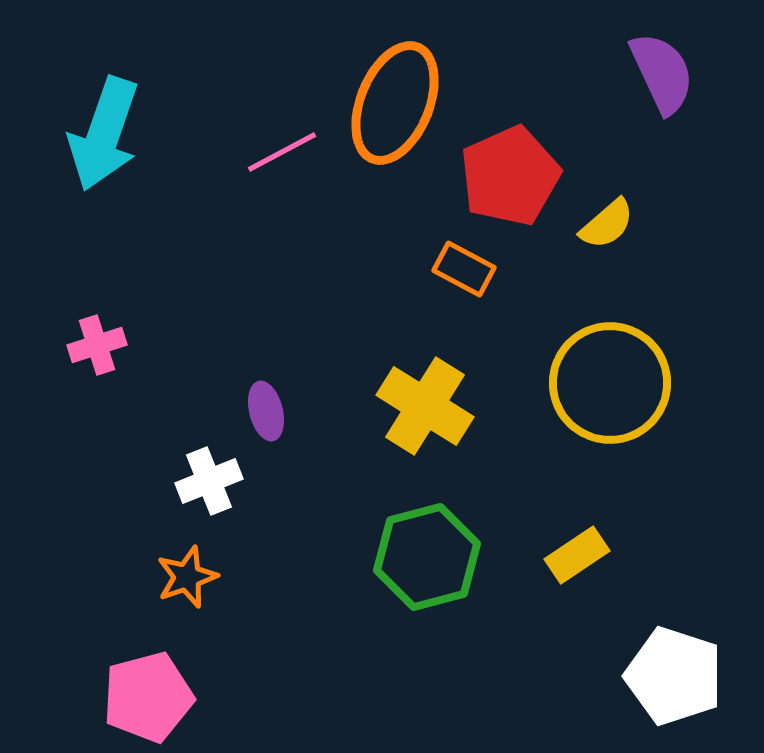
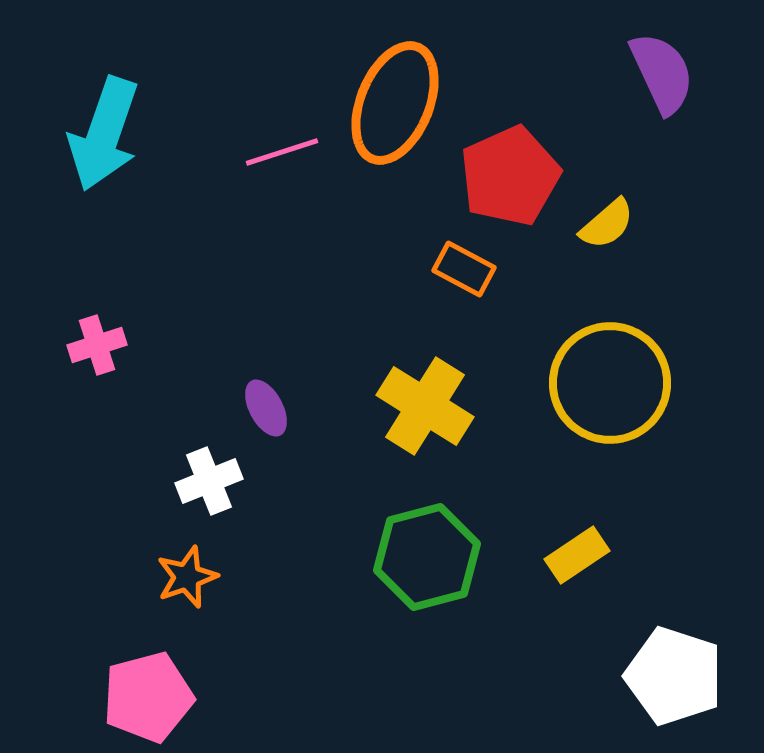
pink line: rotated 10 degrees clockwise
purple ellipse: moved 3 px up; rotated 14 degrees counterclockwise
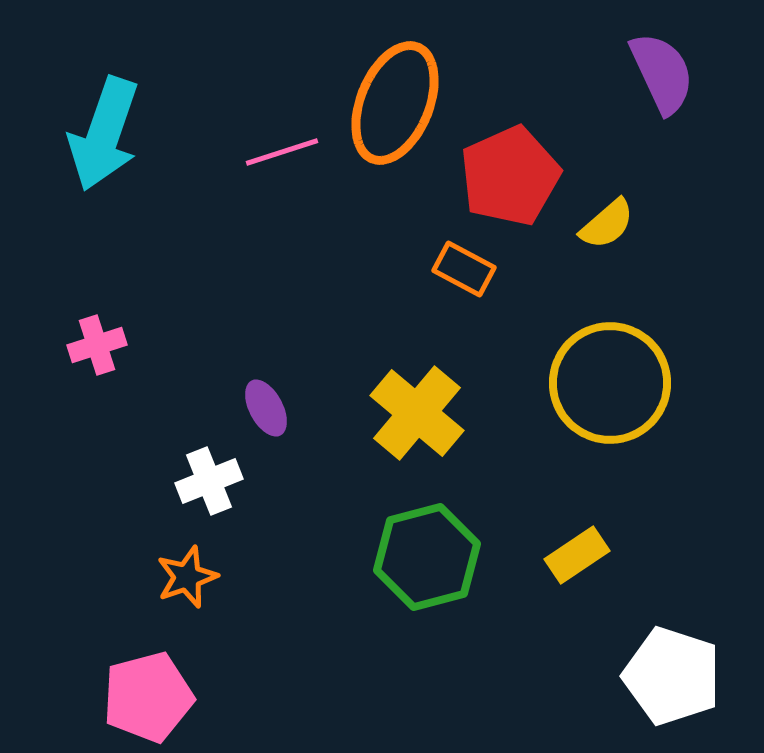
yellow cross: moved 8 px left, 7 px down; rotated 8 degrees clockwise
white pentagon: moved 2 px left
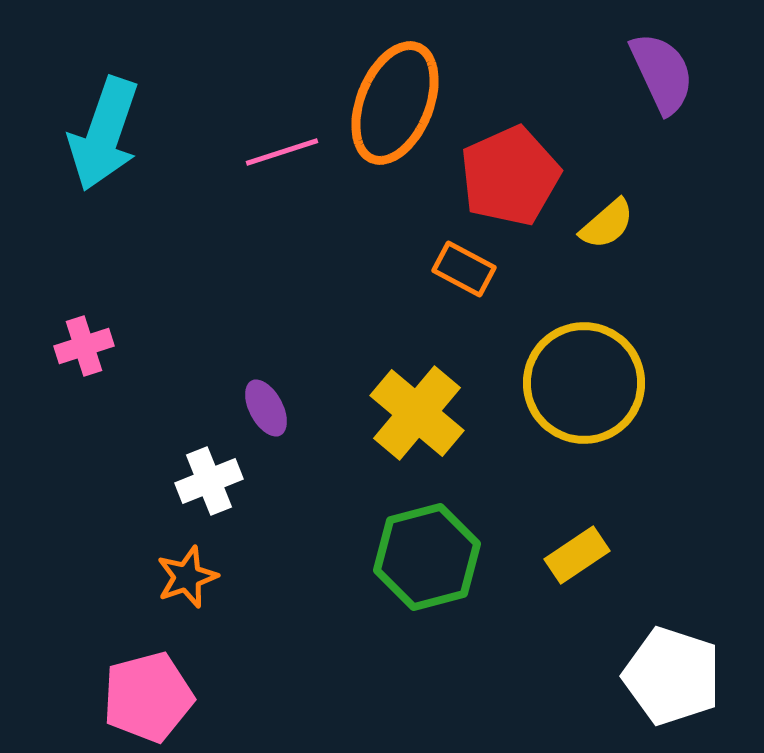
pink cross: moved 13 px left, 1 px down
yellow circle: moved 26 px left
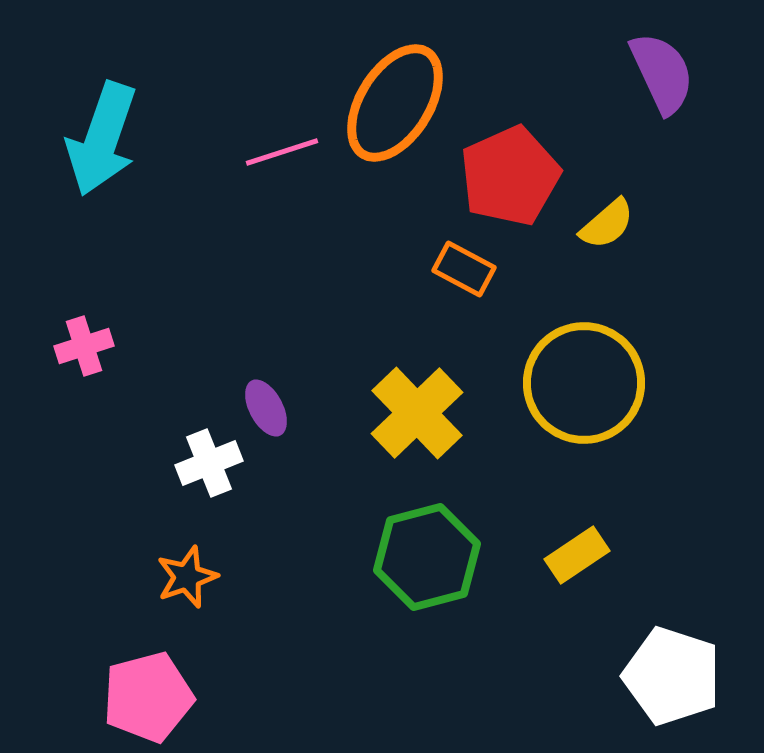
orange ellipse: rotated 10 degrees clockwise
cyan arrow: moved 2 px left, 5 px down
yellow cross: rotated 6 degrees clockwise
white cross: moved 18 px up
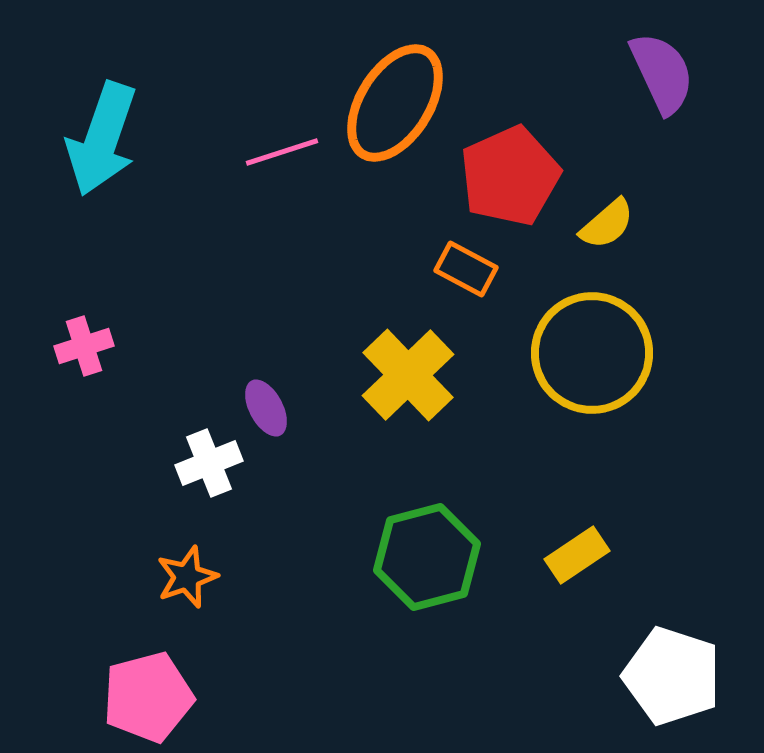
orange rectangle: moved 2 px right
yellow circle: moved 8 px right, 30 px up
yellow cross: moved 9 px left, 38 px up
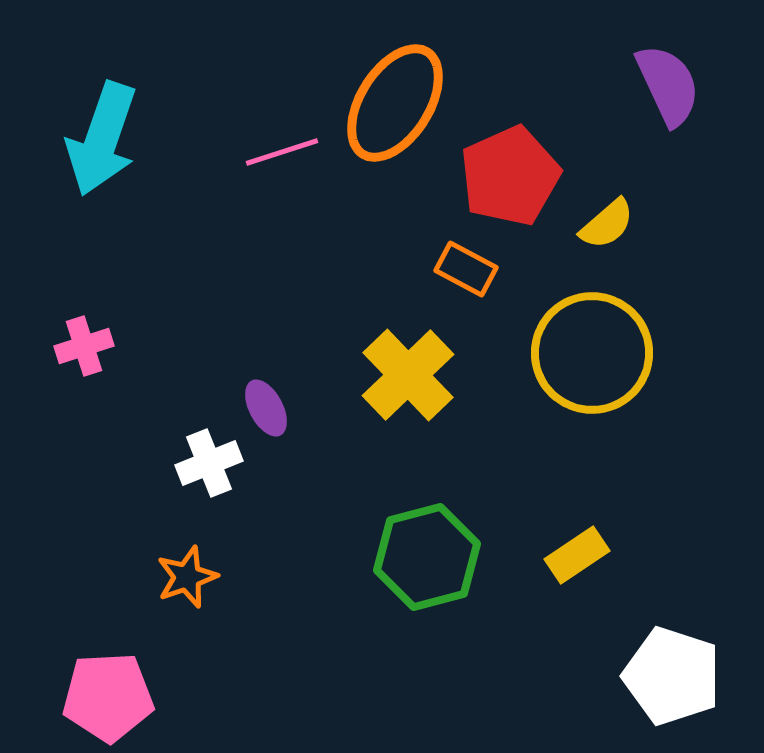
purple semicircle: moved 6 px right, 12 px down
pink pentagon: moved 40 px left; rotated 12 degrees clockwise
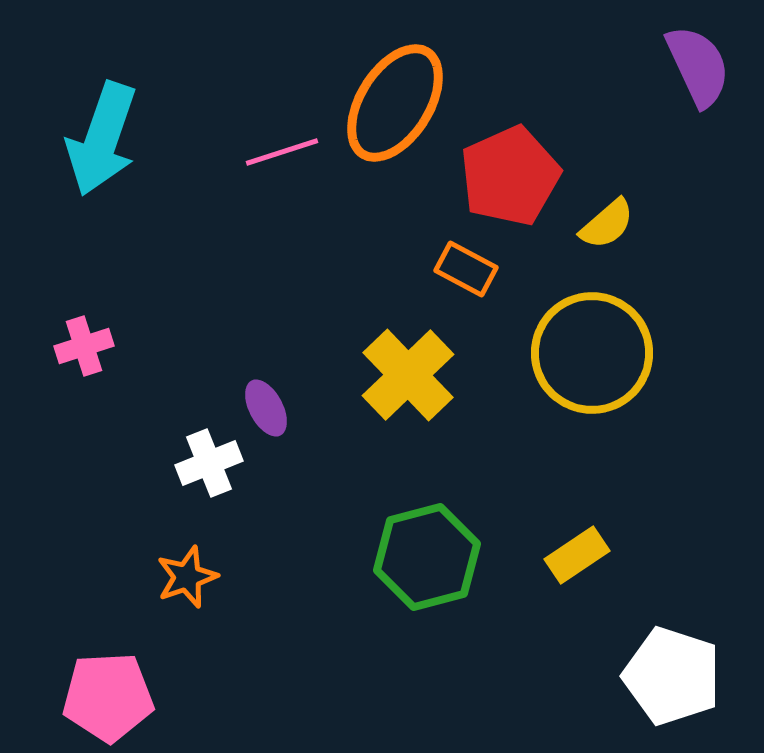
purple semicircle: moved 30 px right, 19 px up
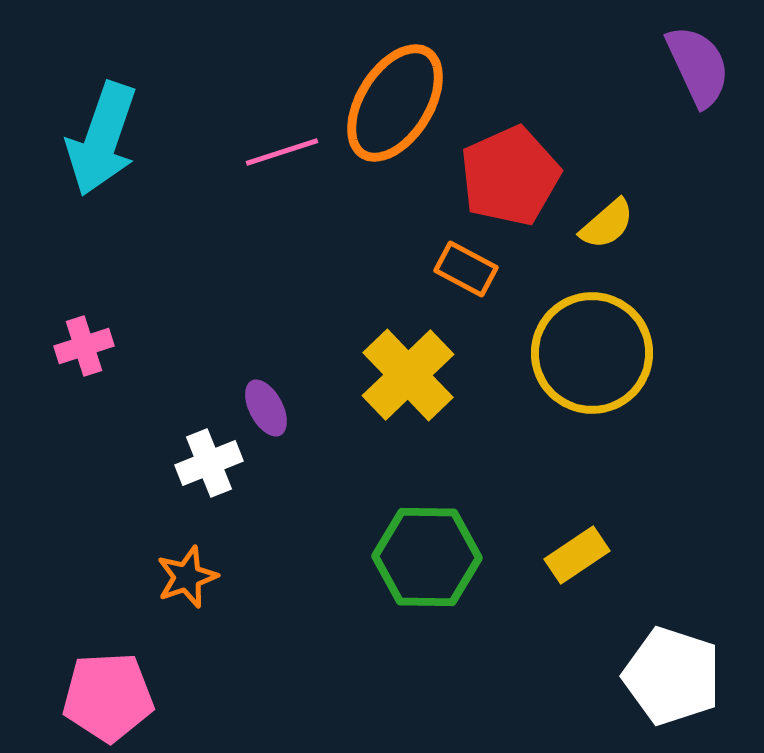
green hexagon: rotated 16 degrees clockwise
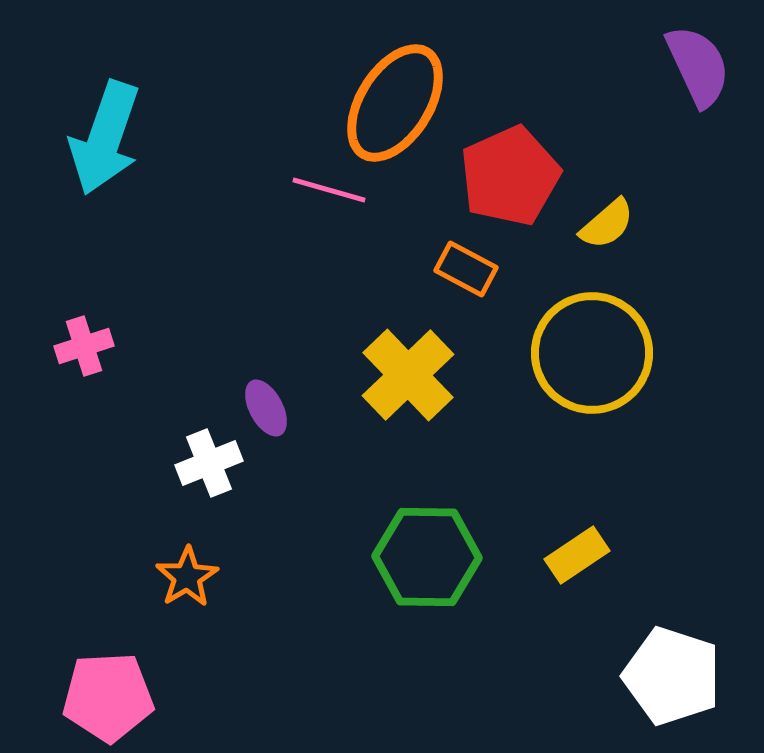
cyan arrow: moved 3 px right, 1 px up
pink line: moved 47 px right, 38 px down; rotated 34 degrees clockwise
orange star: rotated 12 degrees counterclockwise
